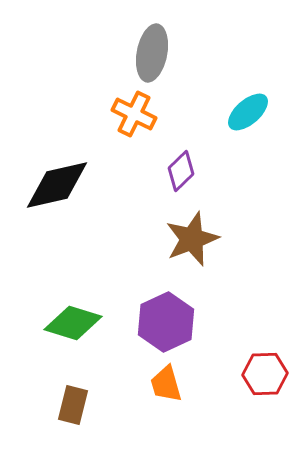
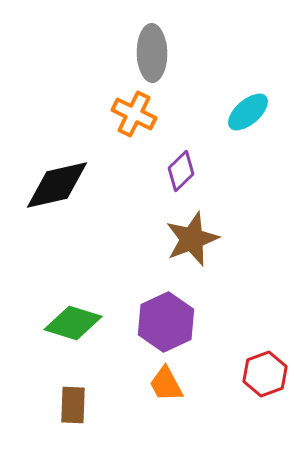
gray ellipse: rotated 12 degrees counterclockwise
red hexagon: rotated 18 degrees counterclockwise
orange trapezoid: rotated 12 degrees counterclockwise
brown rectangle: rotated 12 degrees counterclockwise
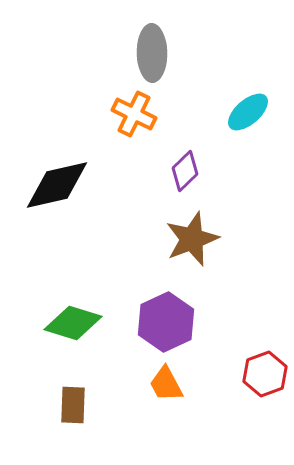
purple diamond: moved 4 px right
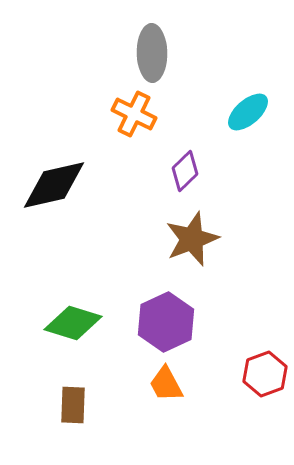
black diamond: moved 3 px left
